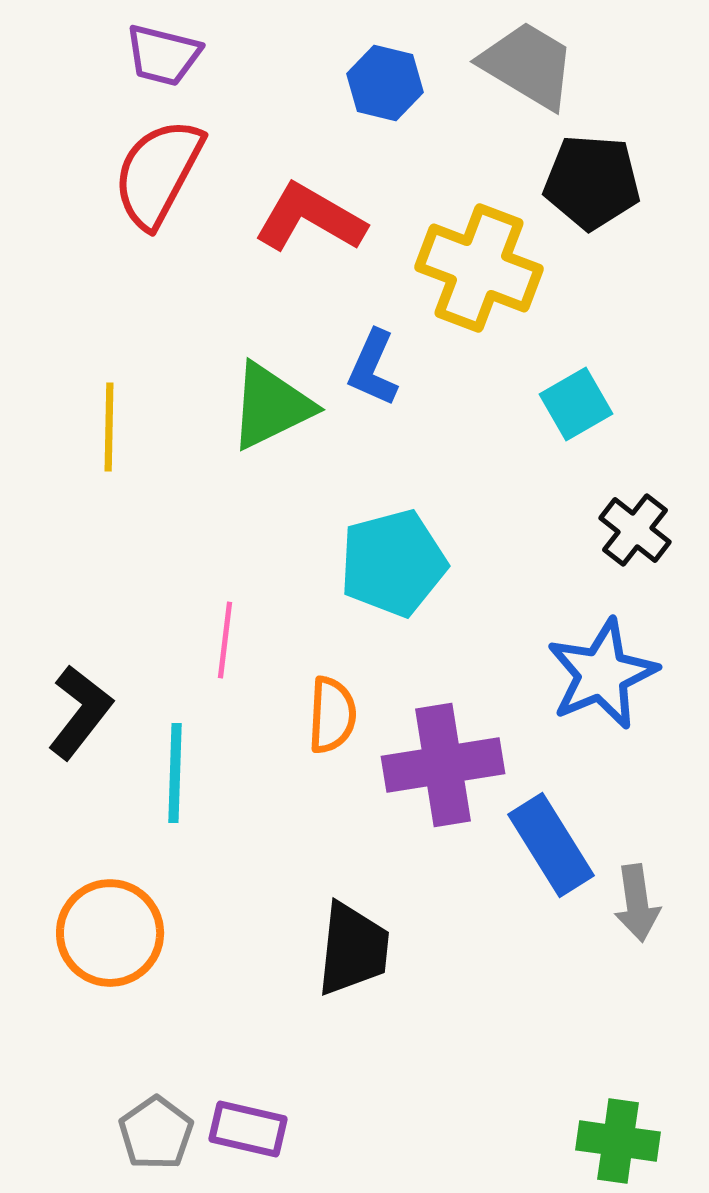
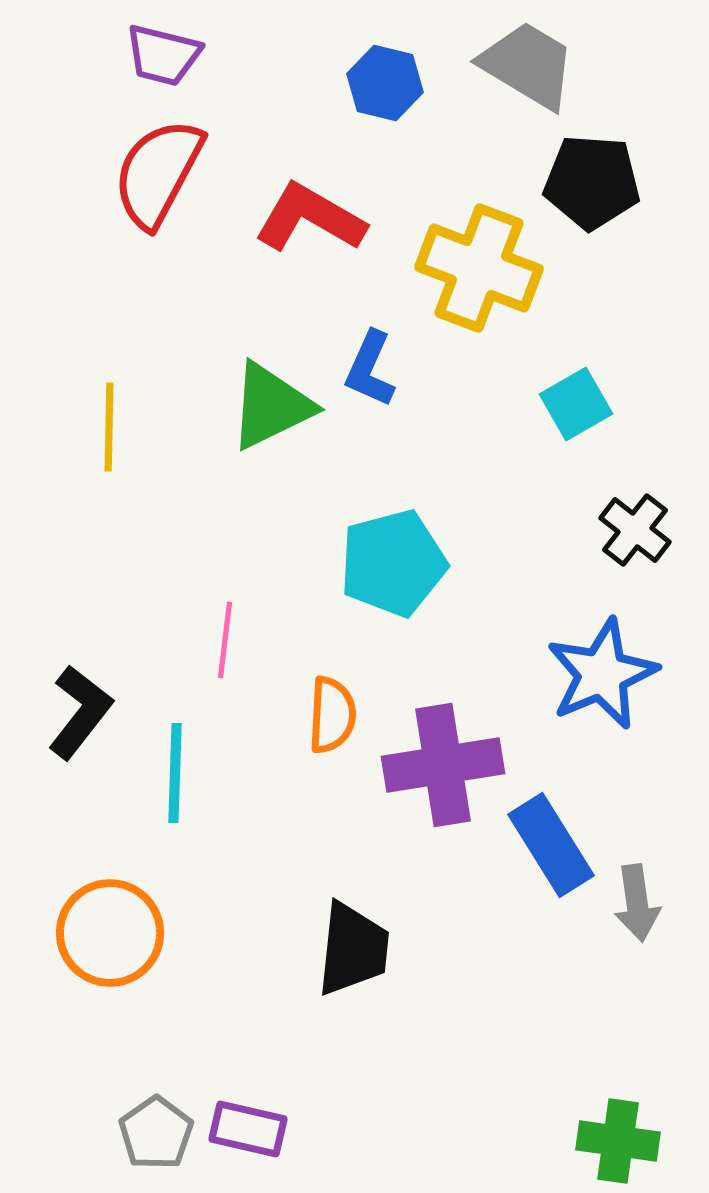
blue L-shape: moved 3 px left, 1 px down
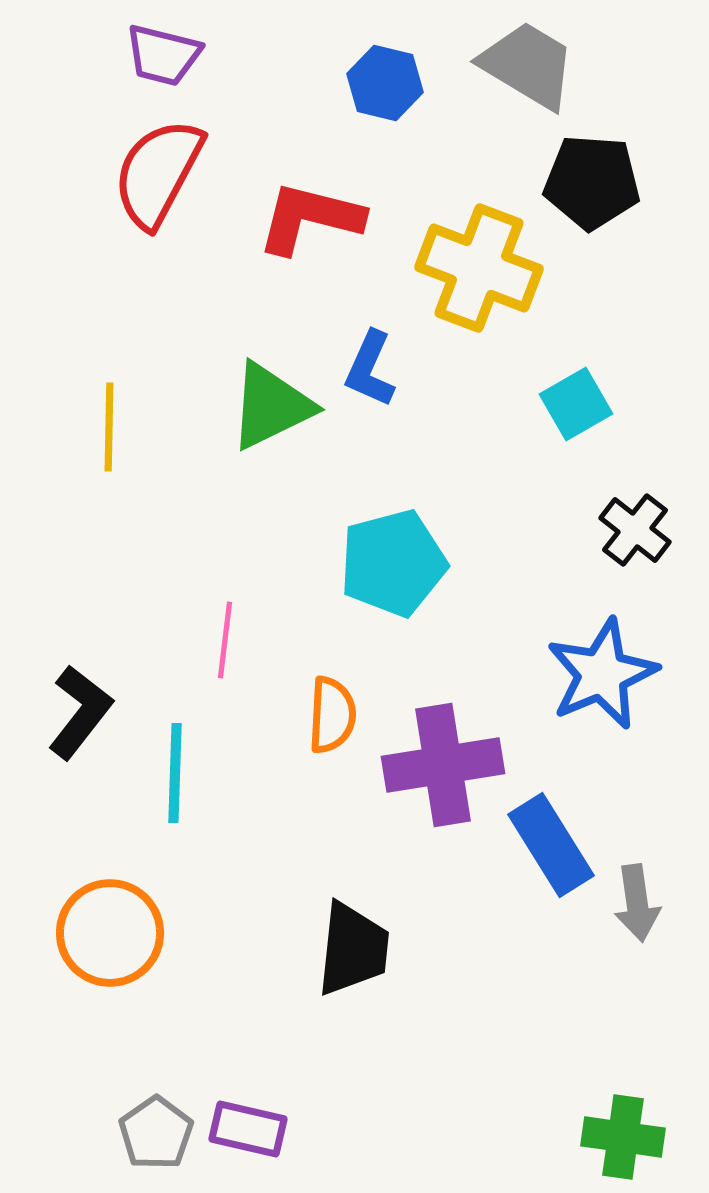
red L-shape: rotated 16 degrees counterclockwise
green cross: moved 5 px right, 4 px up
